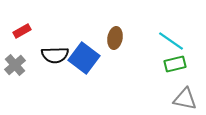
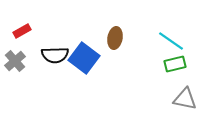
gray cross: moved 4 px up
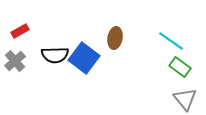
red rectangle: moved 2 px left
green rectangle: moved 5 px right, 3 px down; rotated 50 degrees clockwise
gray triangle: rotated 40 degrees clockwise
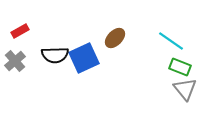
brown ellipse: rotated 35 degrees clockwise
blue square: rotated 28 degrees clockwise
green rectangle: rotated 15 degrees counterclockwise
gray triangle: moved 10 px up
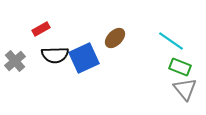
red rectangle: moved 21 px right, 2 px up
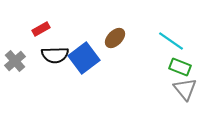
blue square: rotated 12 degrees counterclockwise
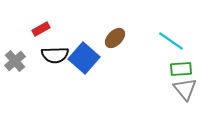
blue square: rotated 12 degrees counterclockwise
green rectangle: moved 1 px right, 2 px down; rotated 25 degrees counterclockwise
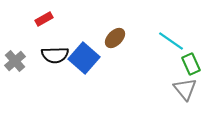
red rectangle: moved 3 px right, 10 px up
green rectangle: moved 10 px right, 5 px up; rotated 70 degrees clockwise
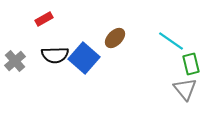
green rectangle: rotated 10 degrees clockwise
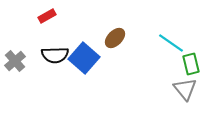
red rectangle: moved 3 px right, 3 px up
cyan line: moved 2 px down
